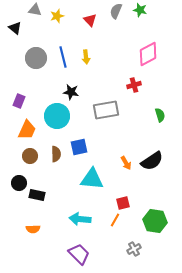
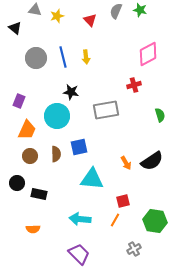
black circle: moved 2 px left
black rectangle: moved 2 px right, 1 px up
red square: moved 2 px up
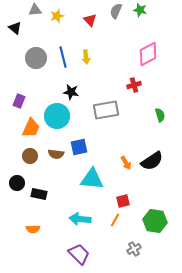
gray triangle: rotated 16 degrees counterclockwise
orange trapezoid: moved 4 px right, 2 px up
brown semicircle: rotated 98 degrees clockwise
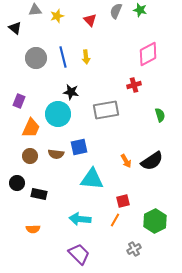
cyan circle: moved 1 px right, 2 px up
orange arrow: moved 2 px up
green hexagon: rotated 25 degrees clockwise
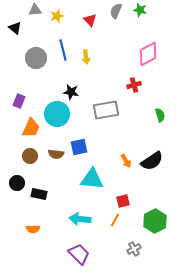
blue line: moved 7 px up
cyan circle: moved 1 px left
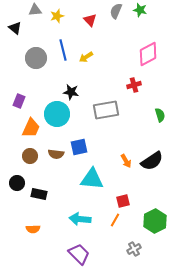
yellow arrow: rotated 64 degrees clockwise
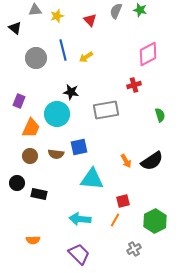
orange semicircle: moved 11 px down
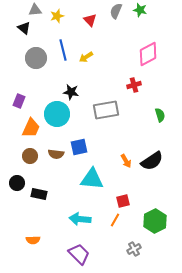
black triangle: moved 9 px right
